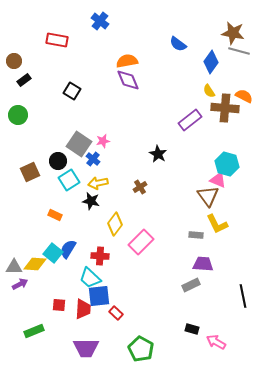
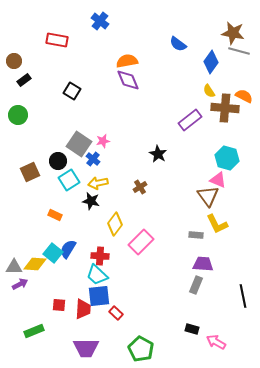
cyan hexagon at (227, 164): moved 6 px up
cyan trapezoid at (90, 278): moved 7 px right, 3 px up
gray rectangle at (191, 285): moved 5 px right; rotated 42 degrees counterclockwise
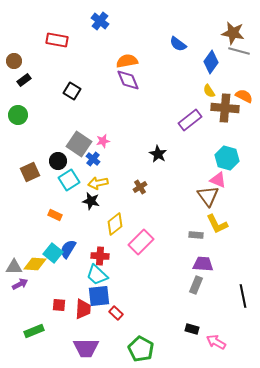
yellow diamond at (115, 224): rotated 15 degrees clockwise
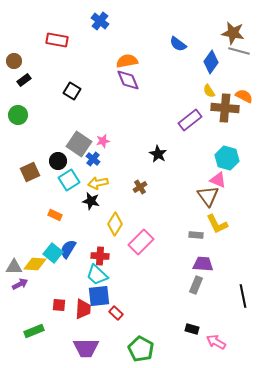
yellow diamond at (115, 224): rotated 20 degrees counterclockwise
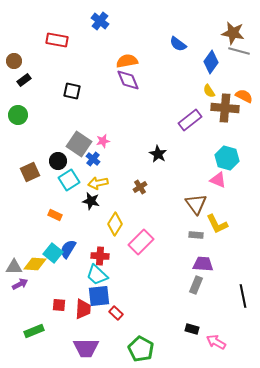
black square at (72, 91): rotated 18 degrees counterclockwise
brown triangle at (208, 196): moved 12 px left, 8 px down
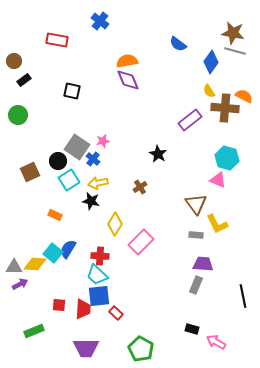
gray line at (239, 51): moved 4 px left
gray square at (79, 144): moved 2 px left, 3 px down
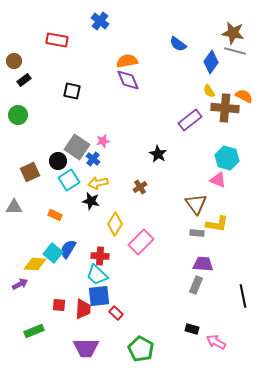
yellow L-shape at (217, 224): rotated 55 degrees counterclockwise
gray rectangle at (196, 235): moved 1 px right, 2 px up
gray triangle at (14, 267): moved 60 px up
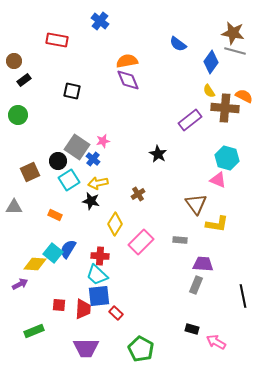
brown cross at (140, 187): moved 2 px left, 7 px down
gray rectangle at (197, 233): moved 17 px left, 7 px down
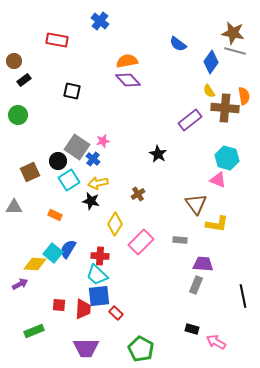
purple diamond at (128, 80): rotated 20 degrees counterclockwise
orange semicircle at (244, 96): rotated 54 degrees clockwise
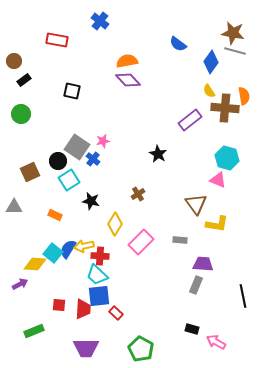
green circle at (18, 115): moved 3 px right, 1 px up
yellow arrow at (98, 183): moved 14 px left, 63 px down
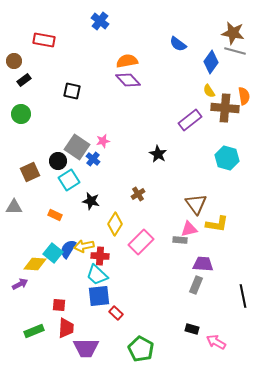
red rectangle at (57, 40): moved 13 px left
pink triangle at (218, 180): moved 29 px left, 49 px down; rotated 36 degrees counterclockwise
red trapezoid at (83, 309): moved 17 px left, 19 px down
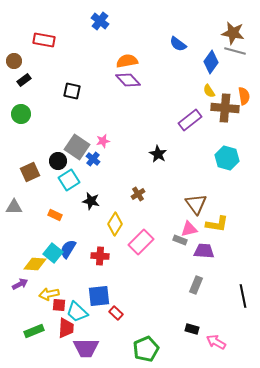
gray rectangle at (180, 240): rotated 16 degrees clockwise
yellow arrow at (84, 246): moved 35 px left, 48 px down
purple trapezoid at (203, 264): moved 1 px right, 13 px up
cyan trapezoid at (97, 275): moved 20 px left, 37 px down
green pentagon at (141, 349): moved 5 px right; rotated 20 degrees clockwise
